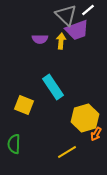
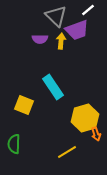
gray triangle: moved 10 px left, 1 px down
orange arrow: rotated 48 degrees counterclockwise
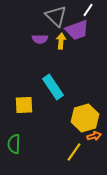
white line: rotated 16 degrees counterclockwise
yellow square: rotated 24 degrees counterclockwise
orange arrow: moved 2 px left, 2 px down; rotated 88 degrees counterclockwise
yellow line: moved 7 px right; rotated 24 degrees counterclockwise
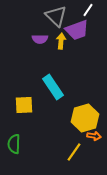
orange arrow: rotated 24 degrees clockwise
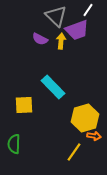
purple semicircle: rotated 28 degrees clockwise
cyan rectangle: rotated 10 degrees counterclockwise
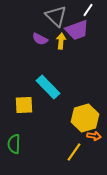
cyan rectangle: moved 5 px left
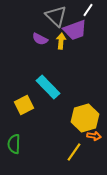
purple trapezoid: moved 2 px left
yellow square: rotated 24 degrees counterclockwise
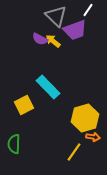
yellow arrow: moved 8 px left; rotated 56 degrees counterclockwise
orange arrow: moved 1 px left, 1 px down
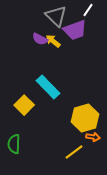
yellow square: rotated 18 degrees counterclockwise
yellow line: rotated 18 degrees clockwise
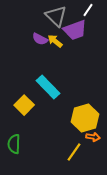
yellow arrow: moved 2 px right
yellow line: rotated 18 degrees counterclockwise
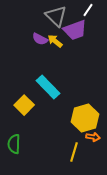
yellow line: rotated 18 degrees counterclockwise
